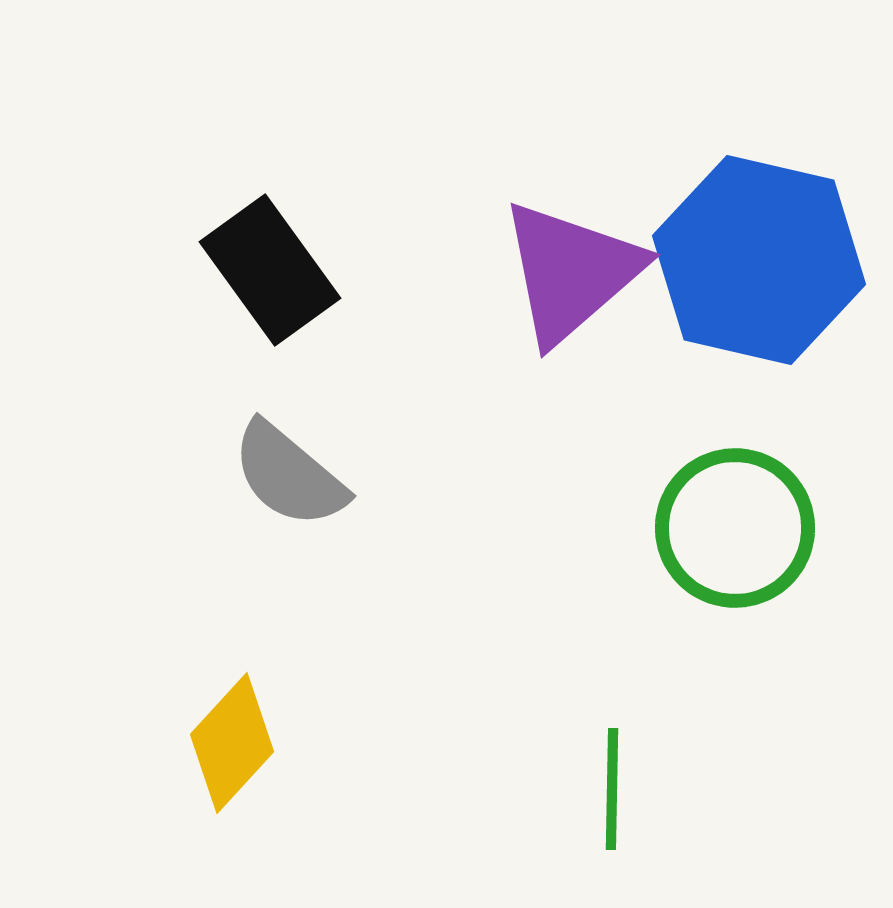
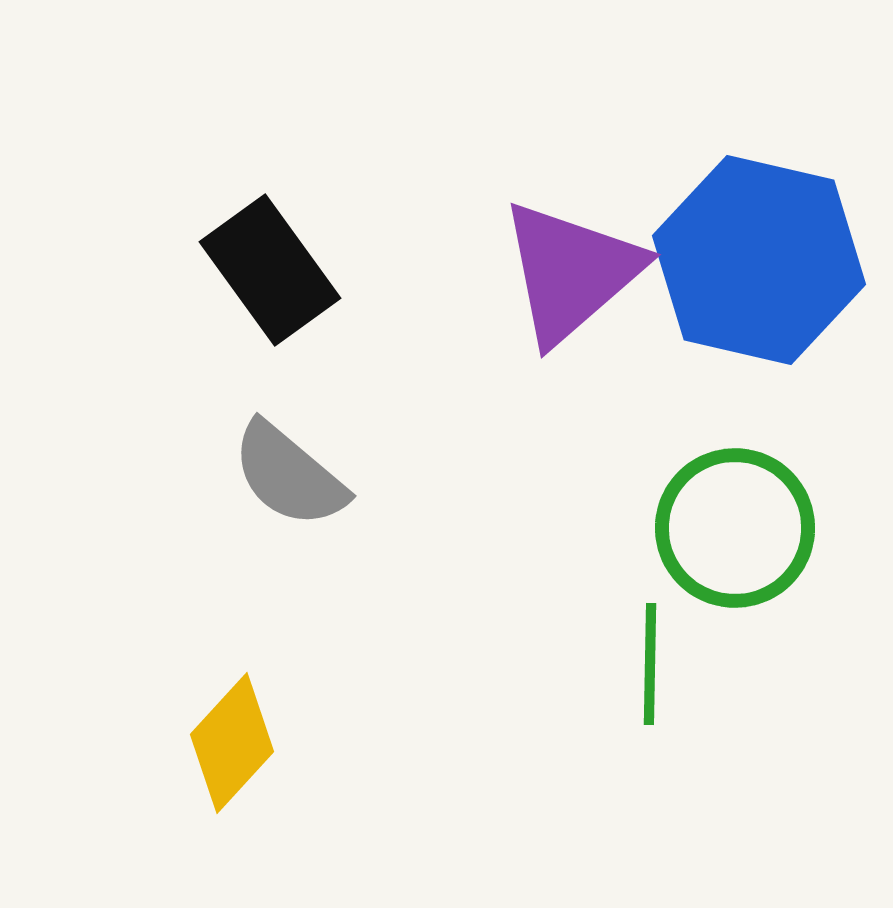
green line: moved 38 px right, 125 px up
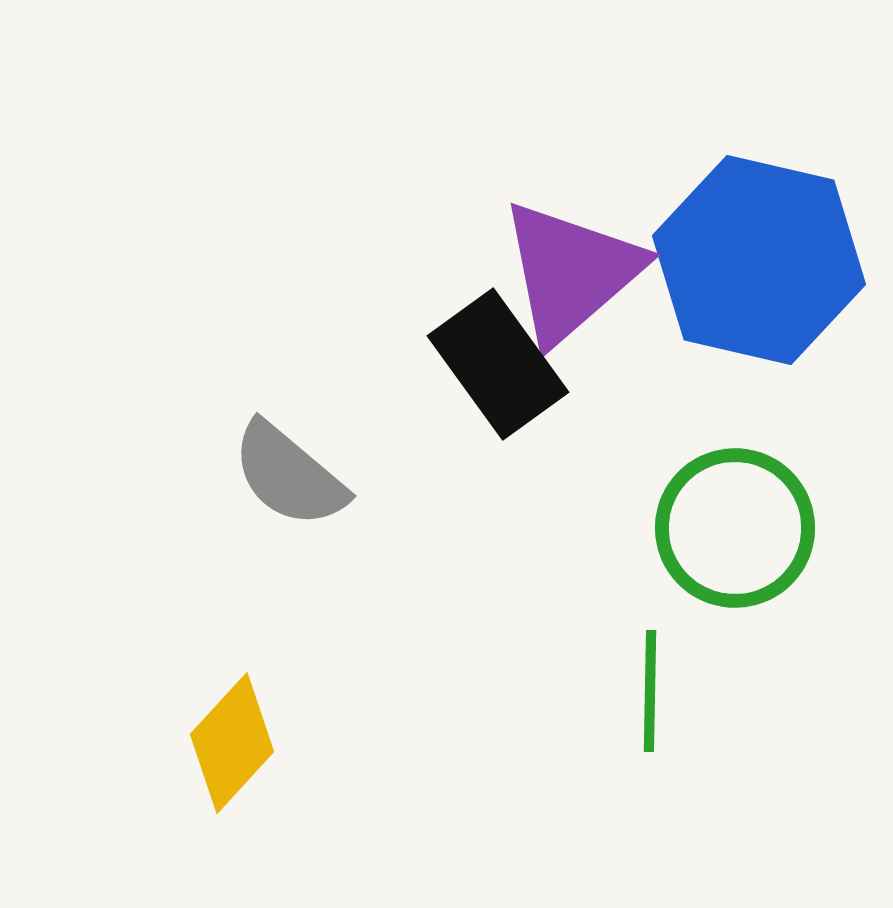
black rectangle: moved 228 px right, 94 px down
green line: moved 27 px down
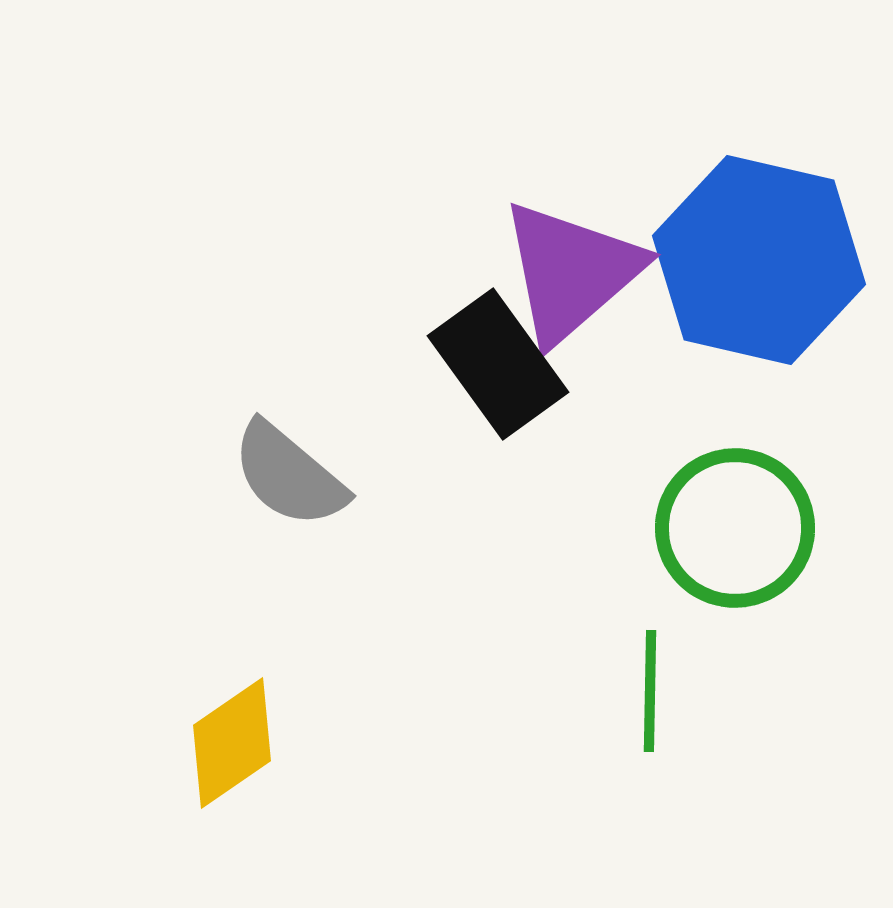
yellow diamond: rotated 13 degrees clockwise
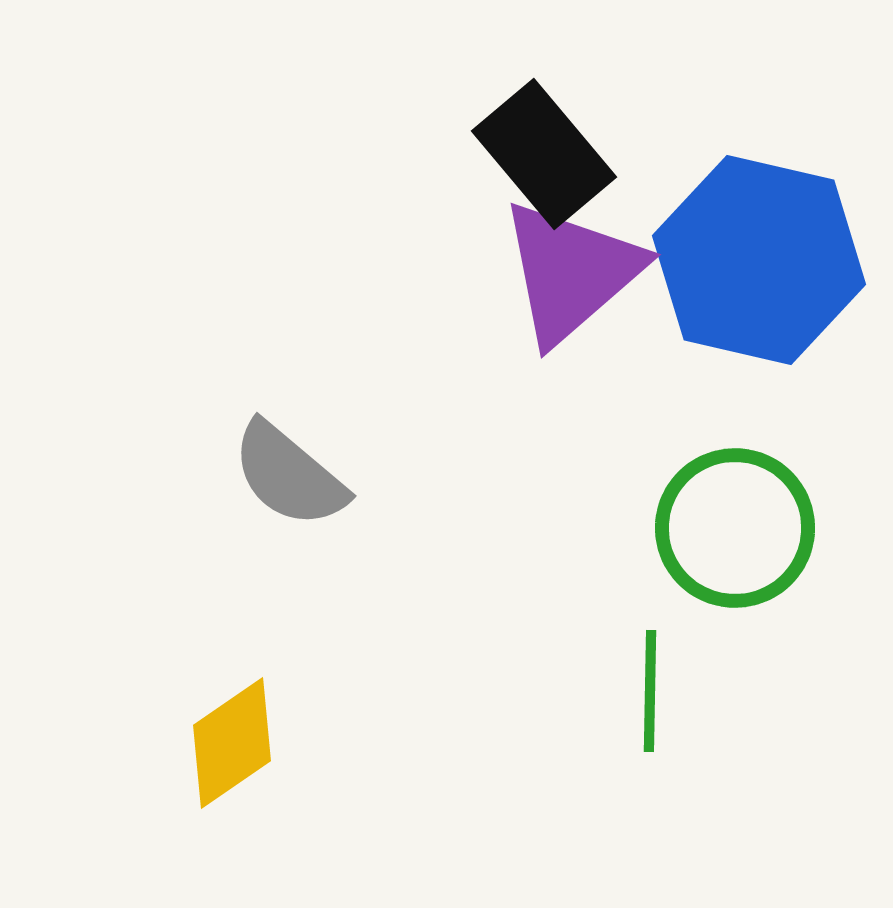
black rectangle: moved 46 px right, 210 px up; rotated 4 degrees counterclockwise
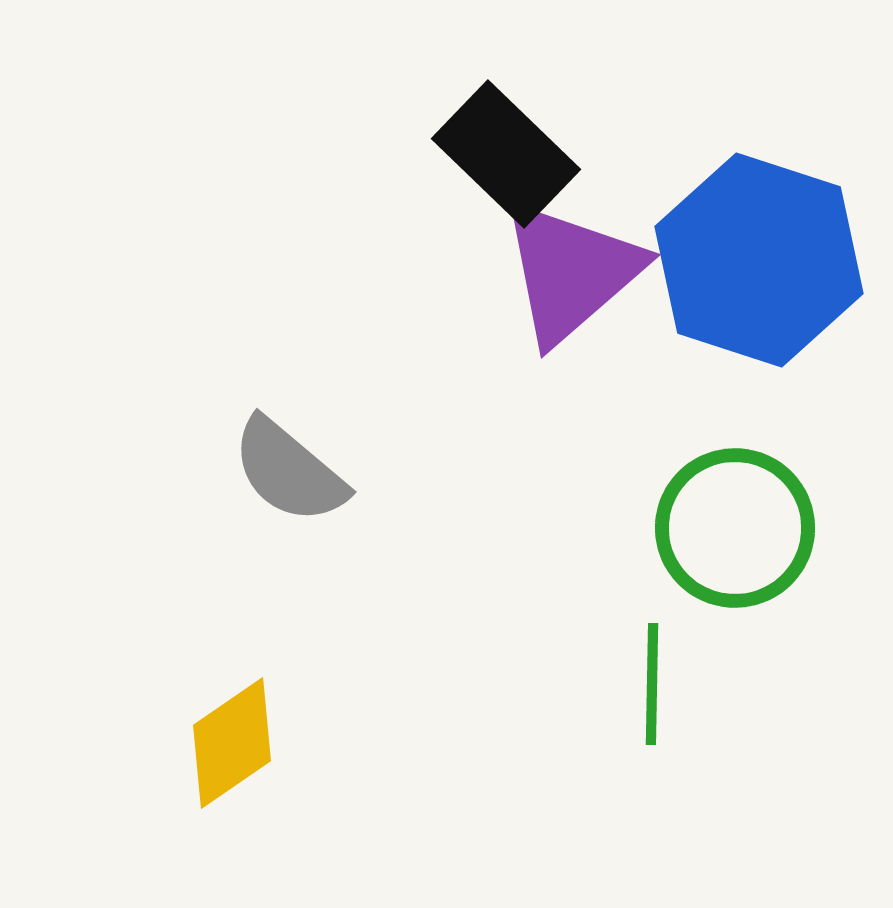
black rectangle: moved 38 px left; rotated 6 degrees counterclockwise
blue hexagon: rotated 5 degrees clockwise
gray semicircle: moved 4 px up
green line: moved 2 px right, 7 px up
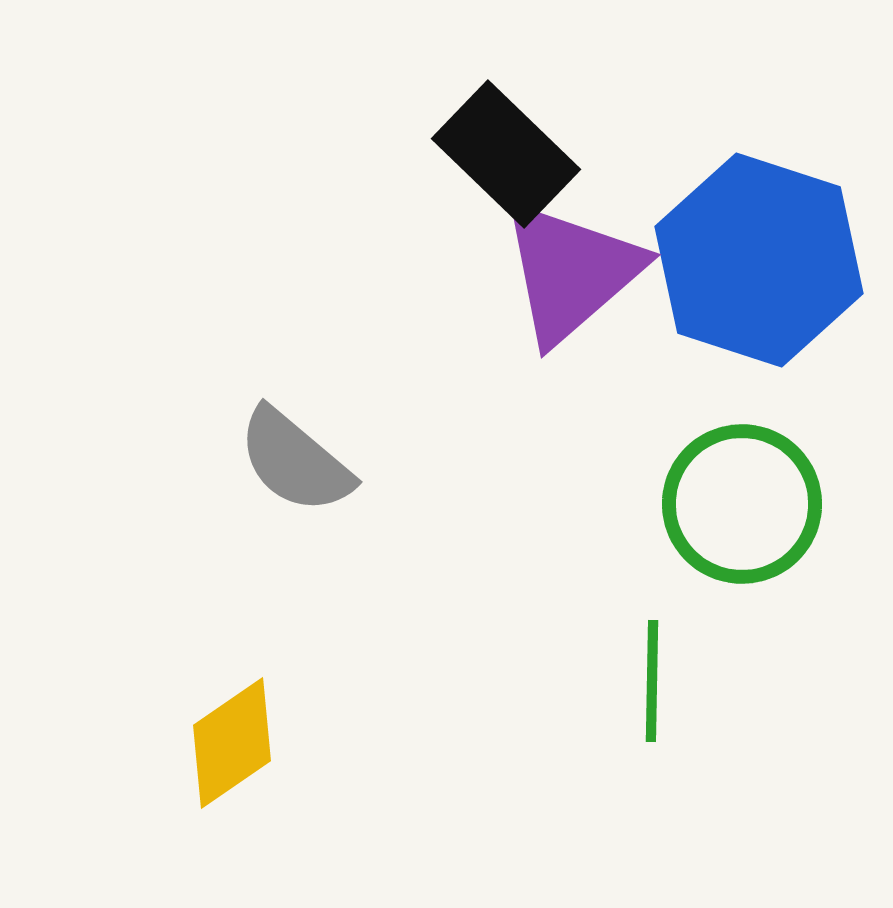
gray semicircle: moved 6 px right, 10 px up
green circle: moved 7 px right, 24 px up
green line: moved 3 px up
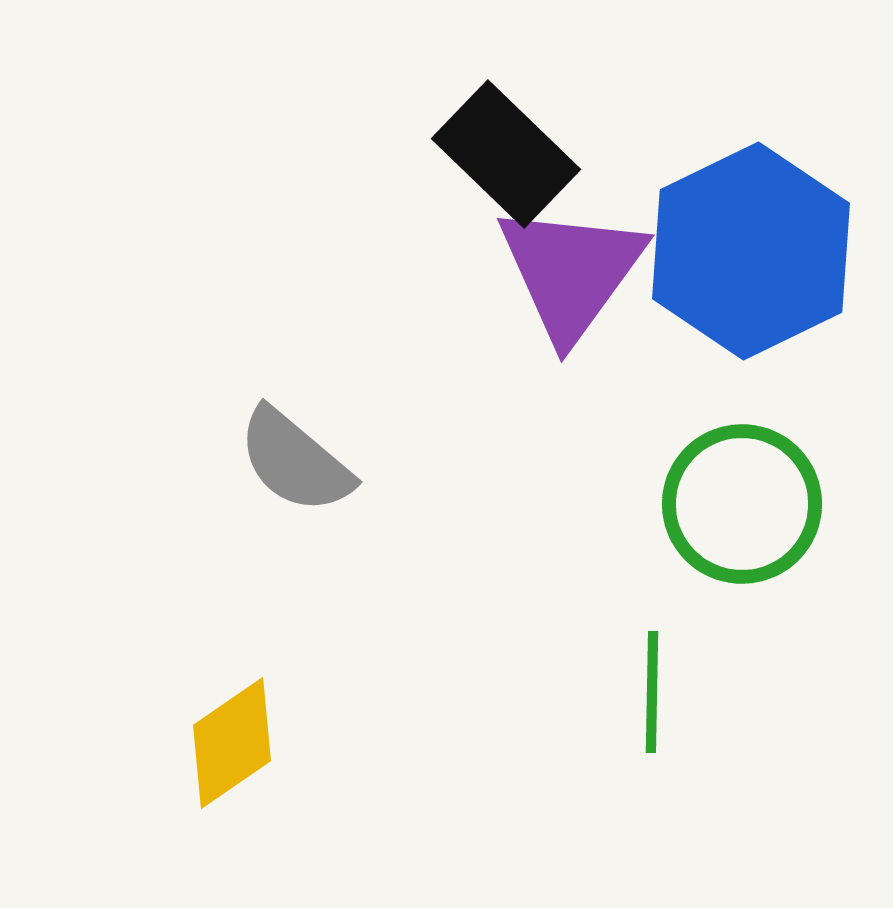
blue hexagon: moved 8 px left, 9 px up; rotated 16 degrees clockwise
purple triangle: rotated 13 degrees counterclockwise
green line: moved 11 px down
